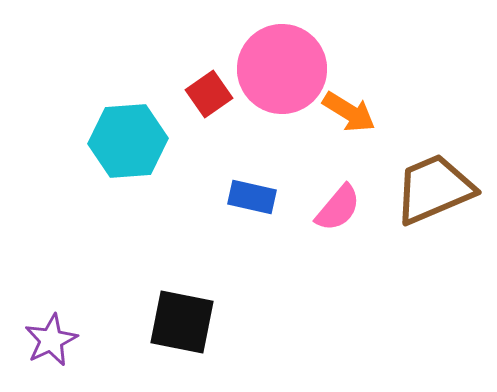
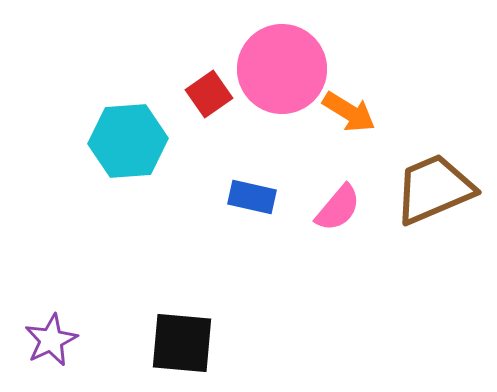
black square: moved 21 px down; rotated 6 degrees counterclockwise
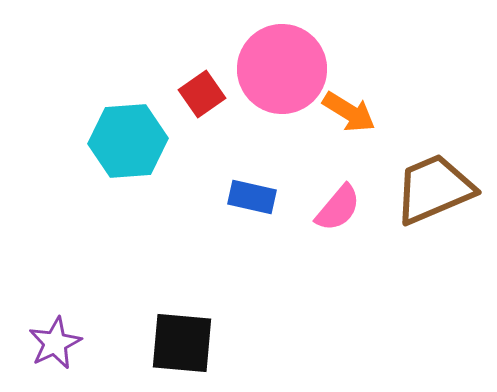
red square: moved 7 px left
purple star: moved 4 px right, 3 px down
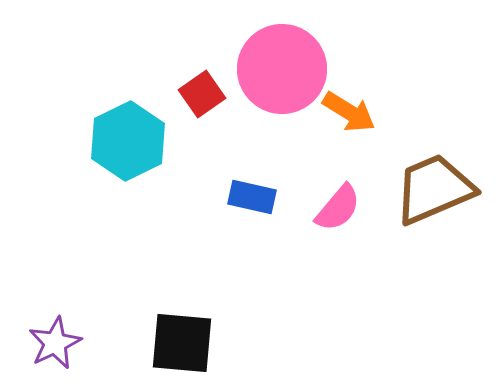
cyan hexagon: rotated 22 degrees counterclockwise
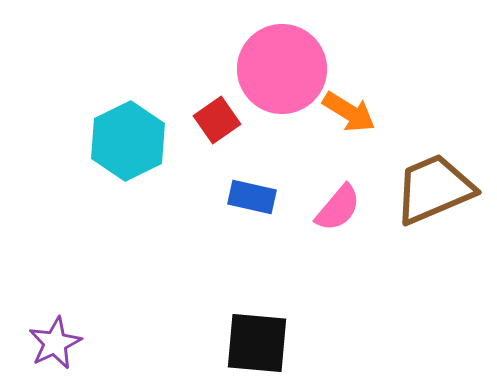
red square: moved 15 px right, 26 px down
black square: moved 75 px right
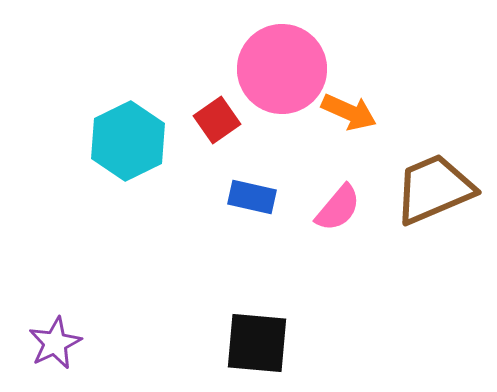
orange arrow: rotated 8 degrees counterclockwise
